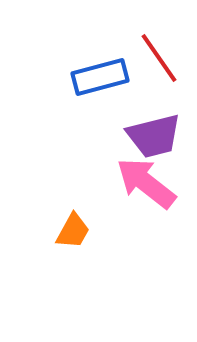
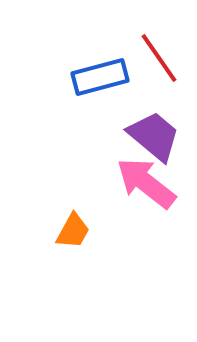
purple trapezoid: rotated 126 degrees counterclockwise
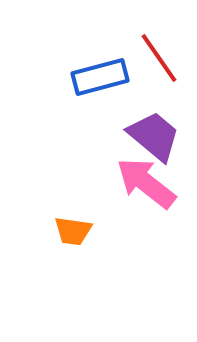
orange trapezoid: rotated 69 degrees clockwise
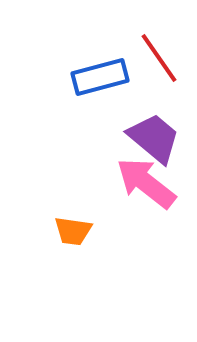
purple trapezoid: moved 2 px down
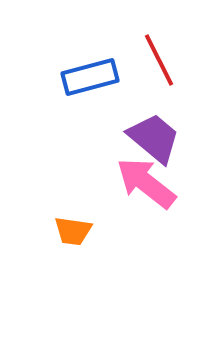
red line: moved 2 px down; rotated 8 degrees clockwise
blue rectangle: moved 10 px left
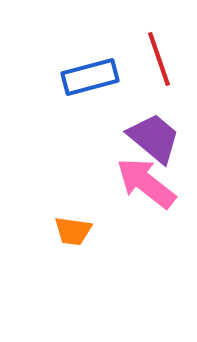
red line: moved 1 px up; rotated 8 degrees clockwise
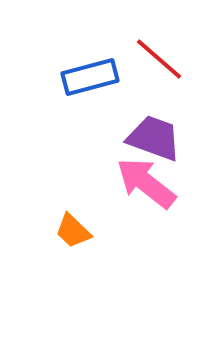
red line: rotated 30 degrees counterclockwise
purple trapezoid: rotated 20 degrees counterclockwise
orange trapezoid: rotated 36 degrees clockwise
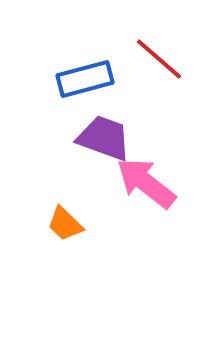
blue rectangle: moved 5 px left, 2 px down
purple trapezoid: moved 50 px left
orange trapezoid: moved 8 px left, 7 px up
